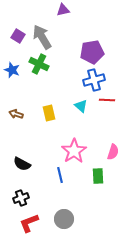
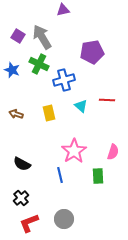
blue cross: moved 30 px left
black cross: rotated 21 degrees counterclockwise
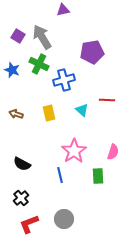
cyan triangle: moved 1 px right, 4 px down
red L-shape: moved 1 px down
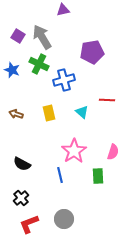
cyan triangle: moved 2 px down
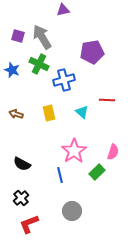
purple square: rotated 16 degrees counterclockwise
green rectangle: moved 1 px left, 4 px up; rotated 49 degrees clockwise
gray circle: moved 8 px right, 8 px up
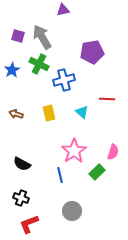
blue star: rotated 21 degrees clockwise
red line: moved 1 px up
black cross: rotated 28 degrees counterclockwise
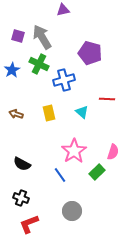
purple pentagon: moved 2 px left, 1 px down; rotated 25 degrees clockwise
blue line: rotated 21 degrees counterclockwise
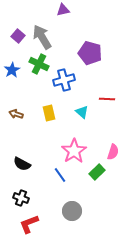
purple square: rotated 24 degrees clockwise
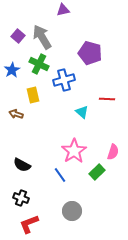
yellow rectangle: moved 16 px left, 18 px up
black semicircle: moved 1 px down
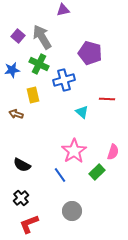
blue star: rotated 21 degrees clockwise
black cross: rotated 28 degrees clockwise
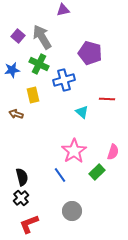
black semicircle: moved 12 px down; rotated 132 degrees counterclockwise
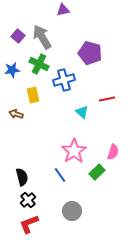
red line: rotated 14 degrees counterclockwise
black cross: moved 7 px right, 2 px down
